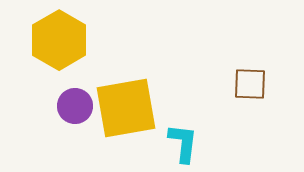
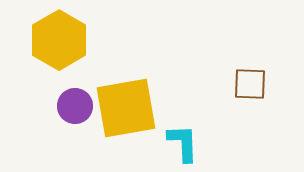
cyan L-shape: rotated 9 degrees counterclockwise
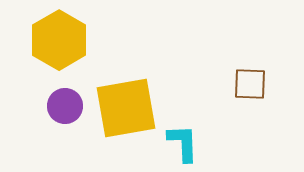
purple circle: moved 10 px left
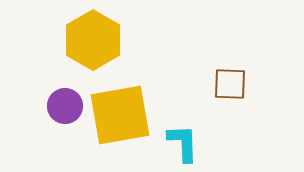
yellow hexagon: moved 34 px right
brown square: moved 20 px left
yellow square: moved 6 px left, 7 px down
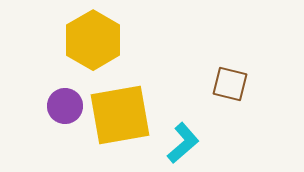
brown square: rotated 12 degrees clockwise
cyan L-shape: rotated 51 degrees clockwise
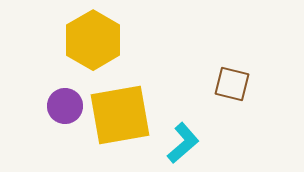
brown square: moved 2 px right
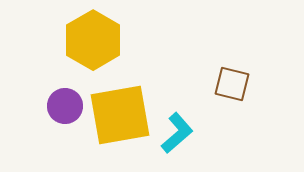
cyan L-shape: moved 6 px left, 10 px up
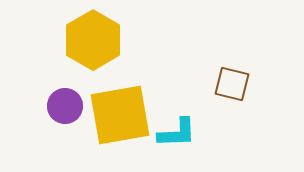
cyan L-shape: rotated 39 degrees clockwise
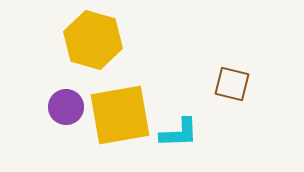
yellow hexagon: rotated 14 degrees counterclockwise
purple circle: moved 1 px right, 1 px down
cyan L-shape: moved 2 px right
